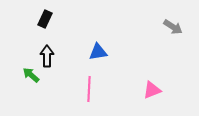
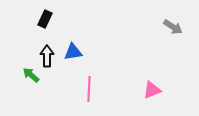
blue triangle: moved 25 px left
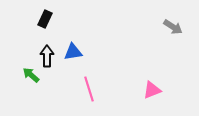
pink line: rotated 20 degrees counterclockwise
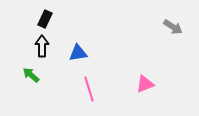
blue triangle: moved 5 px right, 1 px down
black arrow: moved 5 px left, 10 px up
pink triangle: moved 7 px left, 6 px up
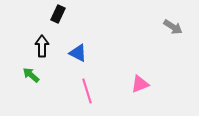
black rectangle: moved 13 px right, 5 px up
blue triangle: rotated 36 degrees clockwise
pink triangle: moved 5 px left
pink line: moved 2 px left, 2 px down
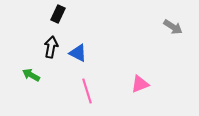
black arrow: moved 9 px right, 1 px down; rotated 10 degrees clockwise
green arrow: rotated 12 degrees counterclockwise
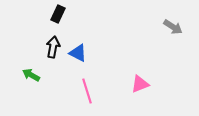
black arrow: moved 2 px right
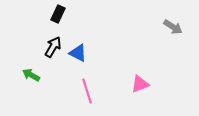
black arrow: rotated 20 degrees clockwise
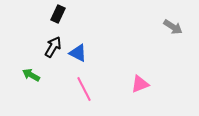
pink line: moved 3 px left, 2 px up; rotated 10 degrees counterclockwise
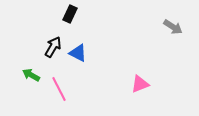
black rectangle: moved 12 px right
pink line: moved 25 px left
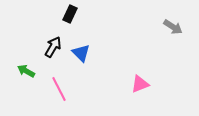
blue triangle: moved 3 px right; rotated 18 degrees clockwise
green arrow: moved 5 px left, 4 px up
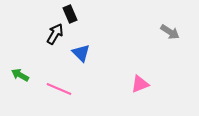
black rectangle: rotated 48 degrees counterclockwise
gray arrow: moved 3 px left, 5 px down
black arrow: moved 2 px right, 13 px up
green arrow: moved 6 px left, 4 px down
pink line: rotated 40 degrees counterclockwise
